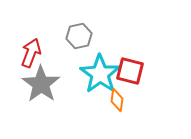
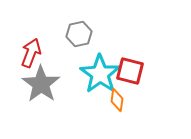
gray hexagon: moved 2 px up
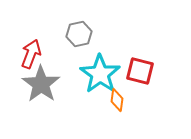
red arrow: moved 1 px down
red square: moved 10 px right
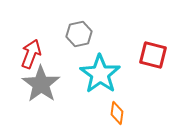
red square: moved 13 px right, 16 px up
orange diamond: moved 13 px down
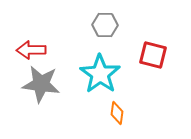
gray hexagon: moved 26 px right, 9 px up; rotated 15 degrees clockwise
red arrow: moved 4 px up; rotated 112 degrees counterclockwise
gray star: rotated 27 degrees counterclockwise
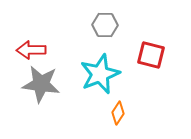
red square: moved 2 px left
cyan star: rotated 15 degrees clockwise
orange diamond: moved 1 px right; rotated 25 degrees clockwise
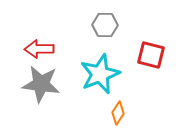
red arrow: moved 8 px right, 1 px up
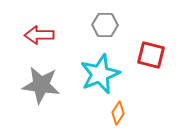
red arrow: moved 14 px up
gray star: moved 1 px down
